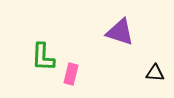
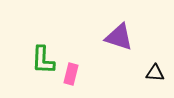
purple triangle: moved 1 px left, 5 px down
green L-shape: moved 3 px down
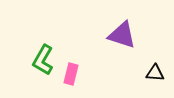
purple triangle: moved 3 px right, 2 px up
green L-shape: rotated 28 degrees clockwise
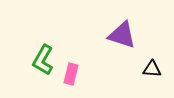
black triangle: moved 3 px left, 4 px up
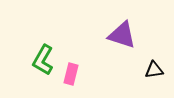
black triangle: moved 2 px right, 1 px down; rotated 12 degrees counterclockwise
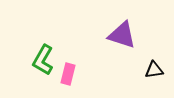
pink rectangle: moved 3 px left
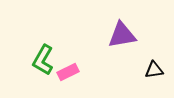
purple triangle: rotated 28 degrees counterclockwise
pink rectangle: moved 2 px up; rotated 50 degrees clockwise
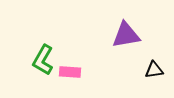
purple triangle: moved 4 px right
pink rectangle: moved 2 px right; rotated 30 degrees clockwise
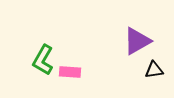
purple triangle: moved 11 px right, 6 px down; rotated 20 degrees counterclockwise
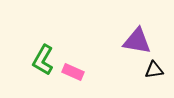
purple triangle: rotated 40 degrees clockwise
pink rectangle: moved 3 px right; rotated 20 degrees clockwise
